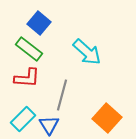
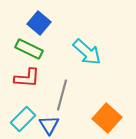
green rectangle: rotated 12 degrees counterclockwise
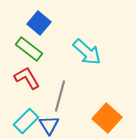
green rectangle: rotated 12 degrees clockwise
red L-shape: rotated 124 degrees counterclockwise
gray line: moved 2 px left, 1 px down
cyan rectangle: moved 3 px right, 2 px down
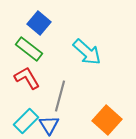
orange square: moved 2 px down
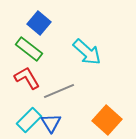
gray line: moved 1 px left, 5 px up; rotated 52 degrees clockwise
cyan rectangle: moved 3 px right, 1 px up
blue triangle: moved 2 px right, 2 px up
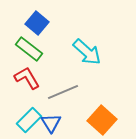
blue square: moved 2 px left
gray line: moved 4 px right, 1 px down
orange square: moved 5 px left
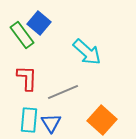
blue square: moved 2 px right
green rectangle: moved 7 px left, 14 px up; rotated 16 degrees clockwise
red L-shape: rotated 32 degrees clockwise
cyan rectangle: rotated 40 degrees counterclockwise
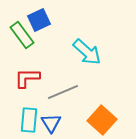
blue square: moved 3 px up; rotated 25 degrees clockwise
red L-shape: rotated 92 degrees counterclockwise
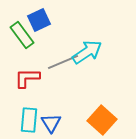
cyan arrow: rotated 76 degrees counterclockwise
gray line: moved 30 px up
